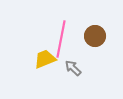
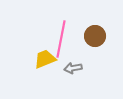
gray arrow: rotated 54 degrees counterclockwise
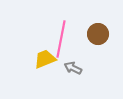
brown circle: moved 3 px right, 2 px up
gray arrow: rotated 36 degrees clockwise
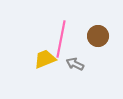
brown circle: moved 2 px down
gray arrow: moved 2 px right, 4 px up
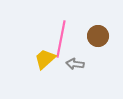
yellow trapezoid: rotated 20 degrees counterclockwise
gray arrow: rotated 18 degrees counterclockwise
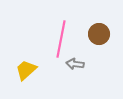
brown circle: moved 1 px right, 2 px up
yellow trapezoid: moved 19 px left, 11 px down
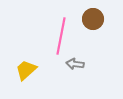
brown circle: moved 6 px left, 15 px up
pink line: moved 3 px up
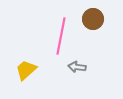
gray arrow: moved 2 px right, 3 px down
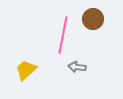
pink line: moved 2 px right, 1 px up
